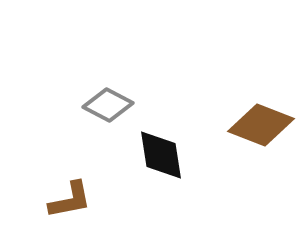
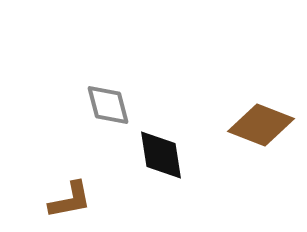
gray diamond: rotated 48 degrees clockwise
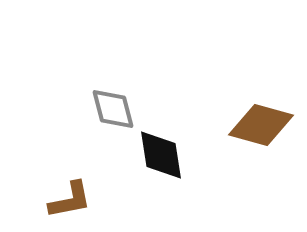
gray diamond: moved 5 px right, 4 px down
brown diamond: rotated 6 degrees counterclockwise
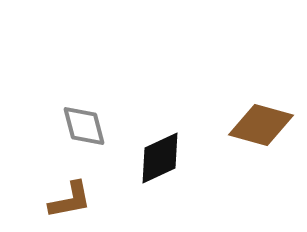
gray diamond: moved 29 px left, 17 px down
black diamond: moved 1 px left, 3 px down; rotated 74 degrees clockwise
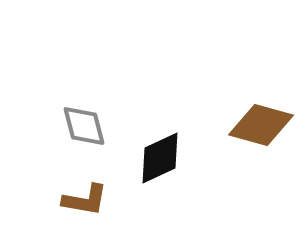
brown L-shape: moved 15 px right; rotated 21 degrees clockwise
